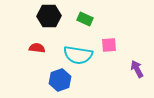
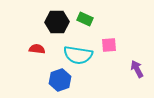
black hexagon: moved 8 px right, 6 px down
red semicircle: moved 1 px down
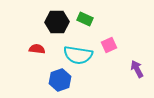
pink square: rotated 21 degrees counterclockwise
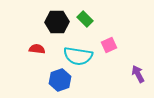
green rectangle: rotated 21 degrees clockwise
cyan semicircle: moved 1 px down
purple arrow: moved 1 px right, 5 px down
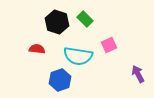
black hexagon: rotated 20 degrees clockwise
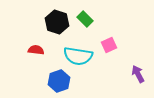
red semicircle: moved 1 px left, 1 px down
blue hexagon: moved 1 px left, 1 px down
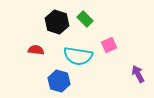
blue hexagon: rotated 25 degrees counterclockwise
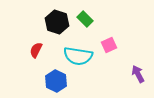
red semicircle: rotated 70 degrees counterclockwise
blue hexagon: moved 3 px left; rotated 10 degrees clockwise
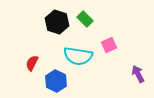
red semicircle: moved 4 px left, 13 px down
